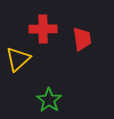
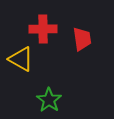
yellow triangle: moved 3 px right; rotated 48 degrees counterclockwise
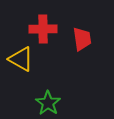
green star: moved 1 px left, 3 px down
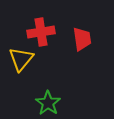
red cross: moved 2 px left, 3 px down; rotated 8 degrees counterclockwise
yellow triangle: rotated 40 degrees clockwise
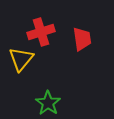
red cross: rotated 8 degrees counterclockwise
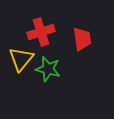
green star: moved 34 px up; rotated 20 degrees counterclockwise
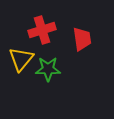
red cross: moved 1 px right, 2 px up
green star: rotated 15 degrees counterclockwise
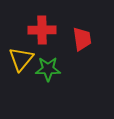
red cross: rotated 16 degrees clockwise
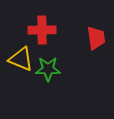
red trapezoid: moved 14 px right, 1 px up
yellow triangle: rotated 48 degrees counterclockwise
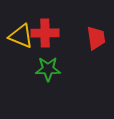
red cross: moved 3 px right, 3 px down
yellow triangle: moved 23 px up
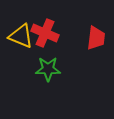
red cross: rotated 24 degrees clockwise
red trapezoid: rotated 15 degrees clockwise
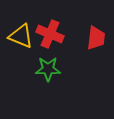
red cross: moved 5 px right, 1 px down
